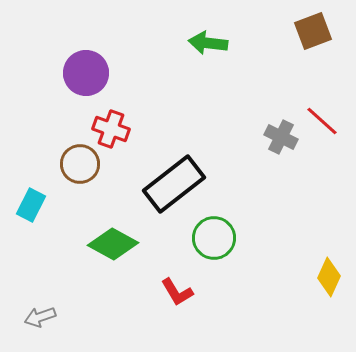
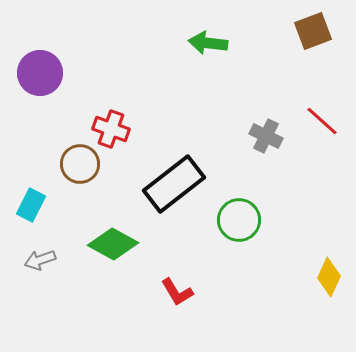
purple circle: moved 46 px left
gray cross: moved 15 px left, 1 px up
green circle: moved 25 px right, 18 px up
gray arrow: moved 57 px up
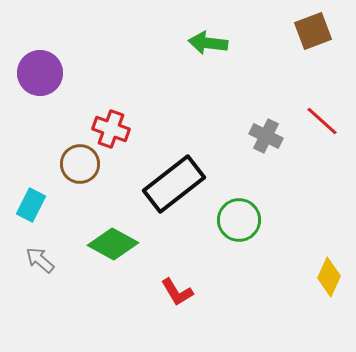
gray arrow: rotated 60 degrees clockwise
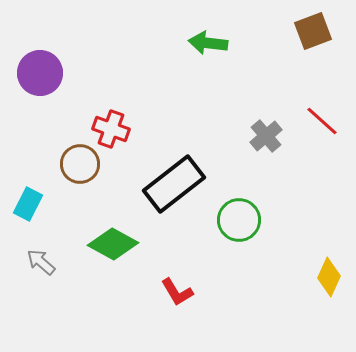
gray cross: rotated 24 degrees clockwise
cyan rectangle: moved 3 px left, 1 px up
gray arrow: moved 1 px right, 2 px down
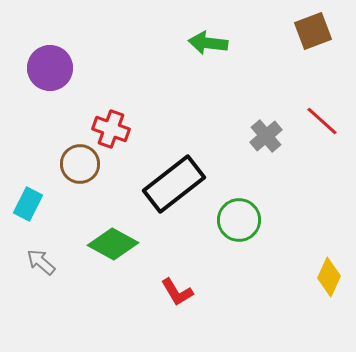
purple circle: moved 10 px right, 5 px up
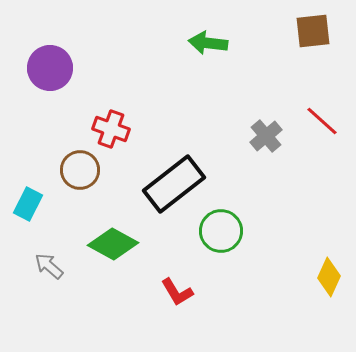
brown square: rotated 15 degrees clockwise
brown circle: moved 6 px down
green circle: moved 18 px left, 11 px down
gray arrow: moved 8 px right, 4 px down
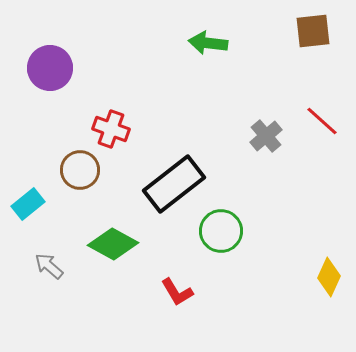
cyan rectangle: rotated 24 degrees clockwise
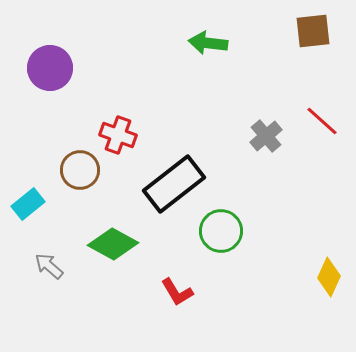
red cross: moved 7 px right, 6 px down
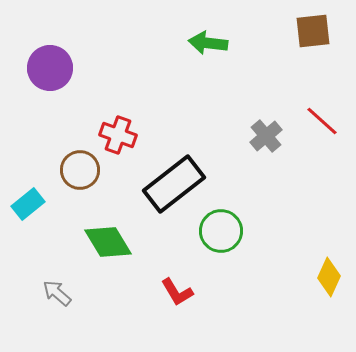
green diamond: moved 5 px left, 2 px up; rotated 30 degrees clockwise
gray arrow: moved 8 px right, 27 px down
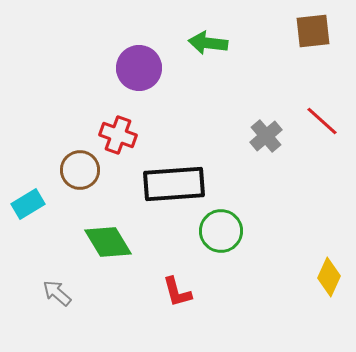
purple circle: moved 89 px right
black rectangle: rotated 34 degrees clockwise
cyan rectangle: rotated 8 degrees clockwise
red L-shape: rotated 16 degrees clockwise
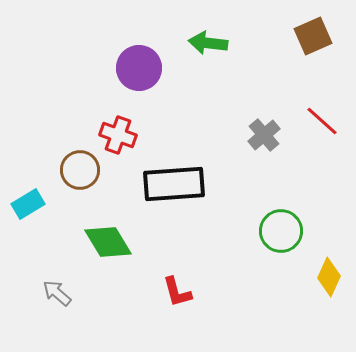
brown square: moved 5 px down; rotated 18 degrees counterclockwise
gray cross: moved 2 px left, 1 px up
green circle: moved 60 px right
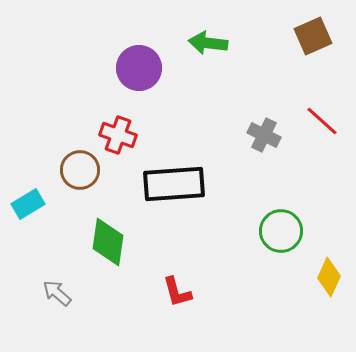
gray cross: rotated 24 degrees counterclockwise
green diamond: rotated 39 degrees clockwise
